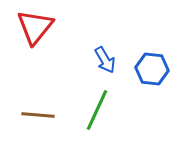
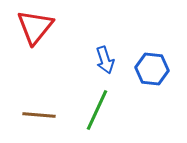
blue arrow: rotated 12 degrees clockwise
brown line: moved 1 px right
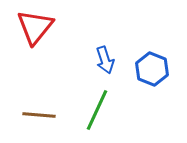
blue hexagon: rotated 16 degrees clockwise
